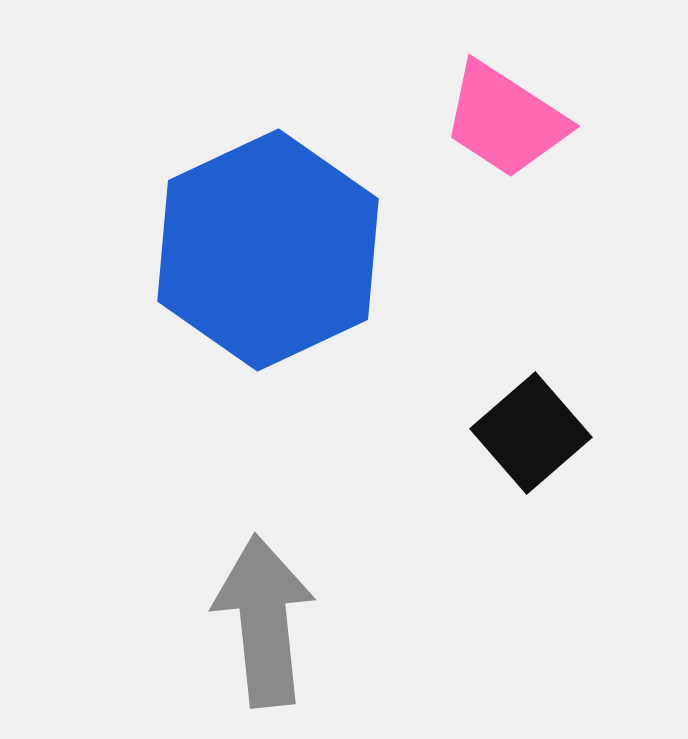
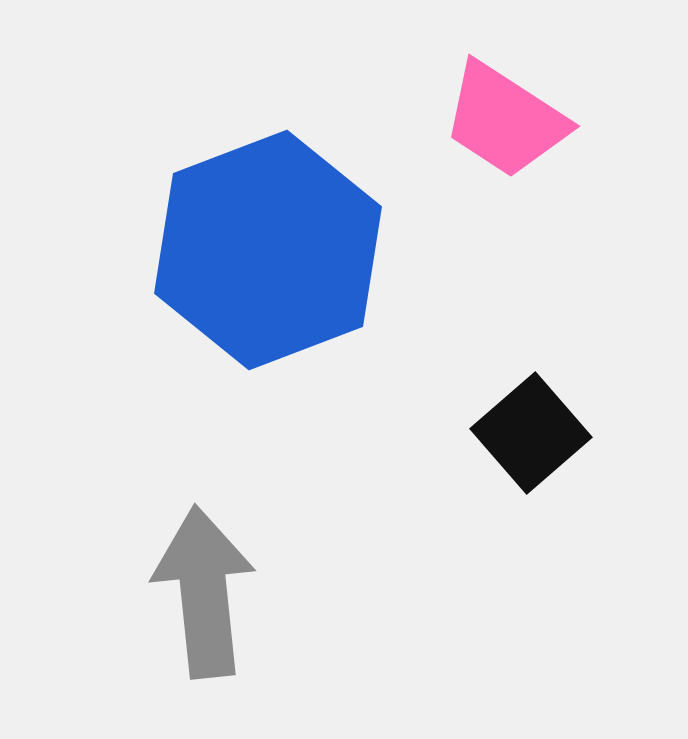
blue hexagon: rotated 4 degrees clockwise
gray arrow: moved 60 px left, 29 px up
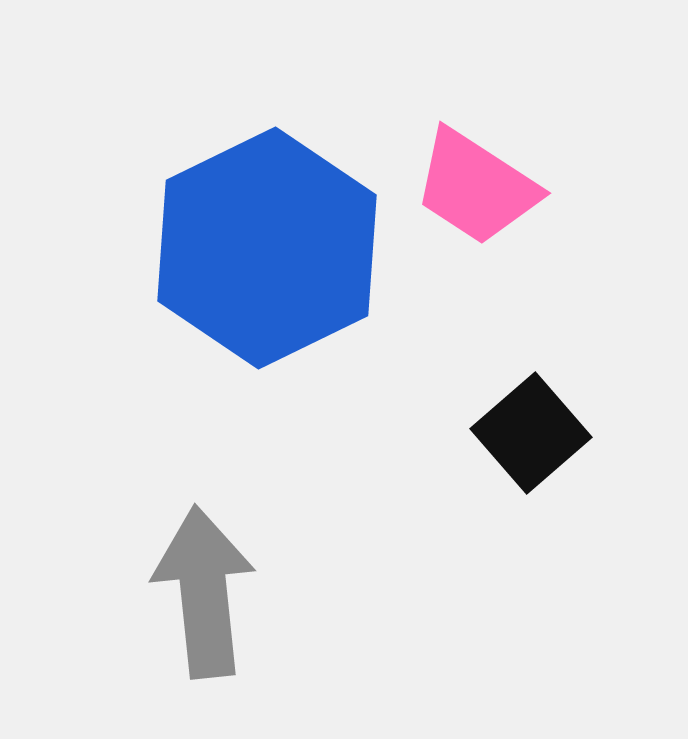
pink trapezoid: moved 29 px left, 67 px down
blue hexagon: moved 1 px left, 2 px up; rotated 5 degrees counterclockwise
